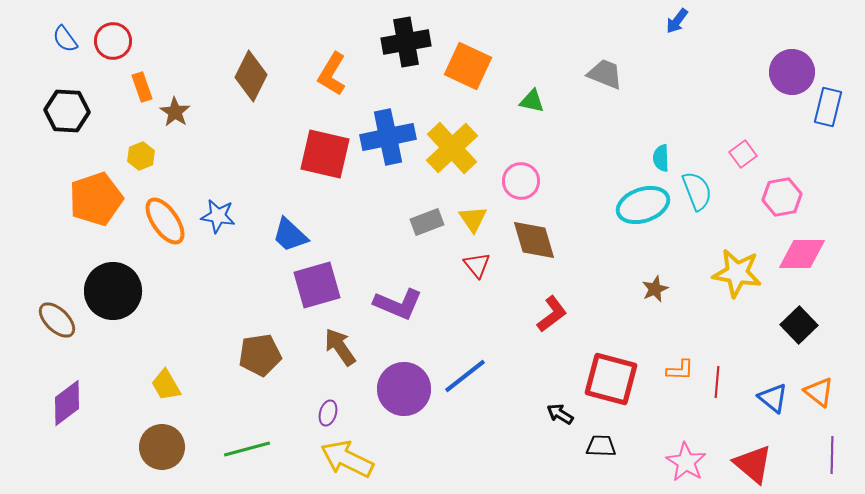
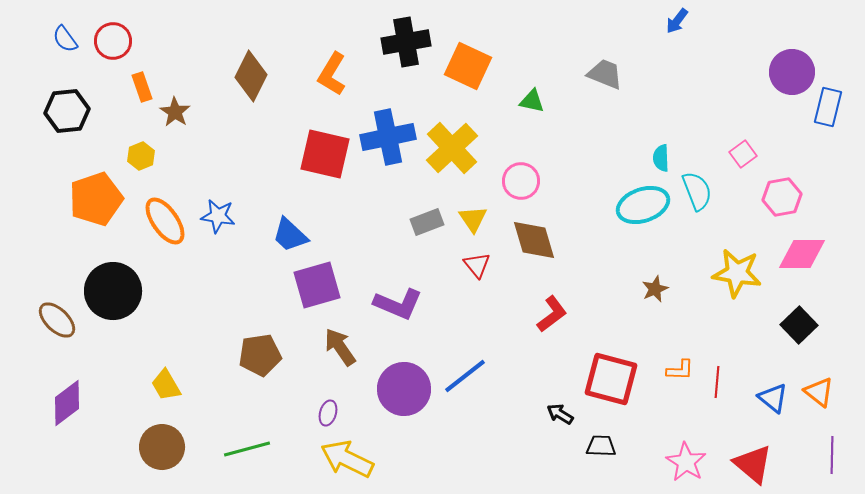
black hexagon at (67, 111): rotated 9 degrees counterclockwise
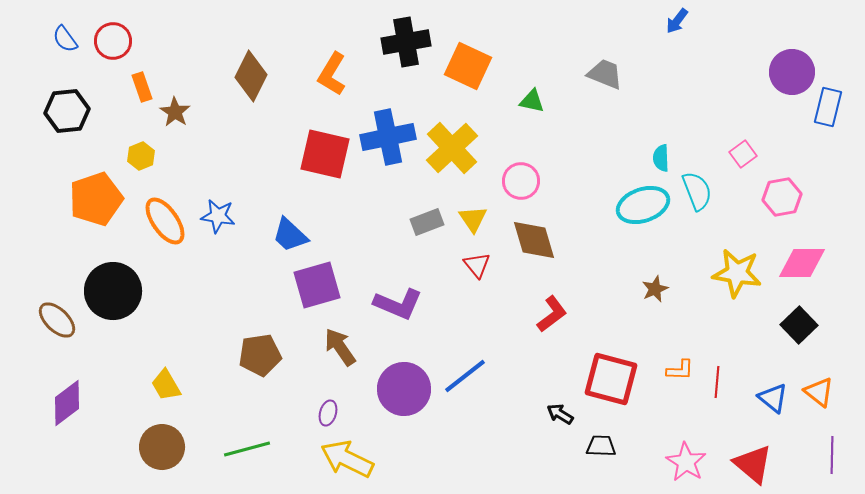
pink diamond at (802, 254): moved 9 px down
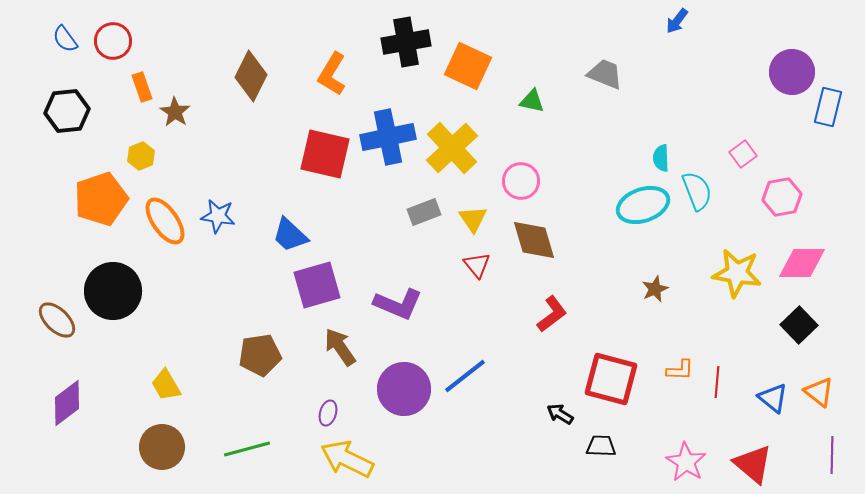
orange pentagon at (96, 199): moved 5 px right
gray rectangle at (427, 222): moved 3 px left, 10 px up
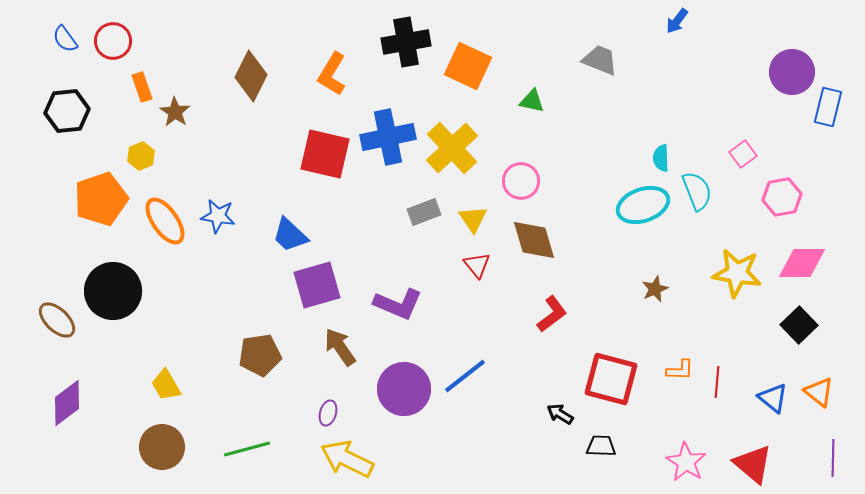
gray trapezoid at (605, 74): moved 5 px left, 14 px up
purple line at (832, 455): moved 1 px right, 3 px down
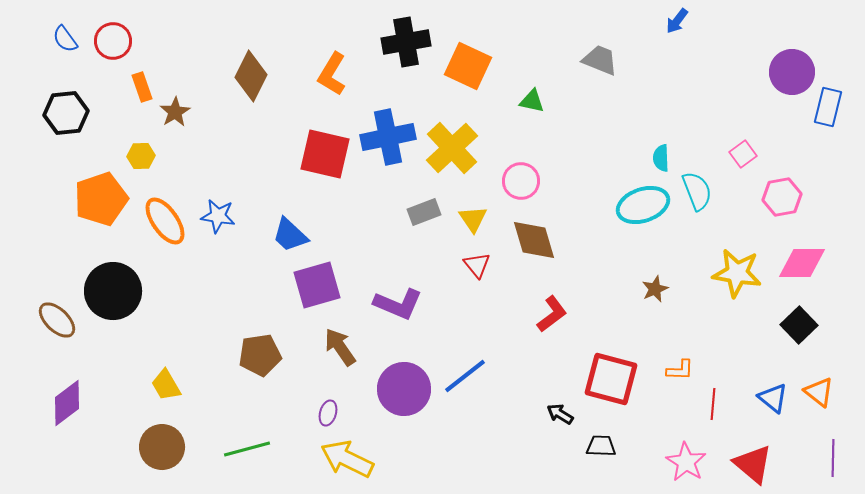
black hexagon at (67, 111): moved 1 px left, 2 px down
brown star at (175, 112): rotated 8 degrees clockwise
yellow hexagon at (141, 156): rotated 20 degrees clockwise
red line at (717, 382): moved 4 px left, 22 px down
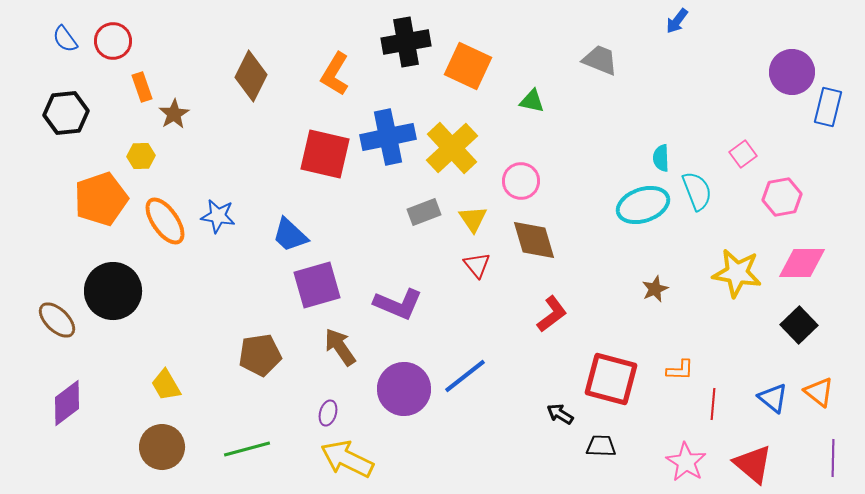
orange L-shape at (332, 74): moved 3 px right
brown star at (175, 112): moved 1 px left, 2 px down
